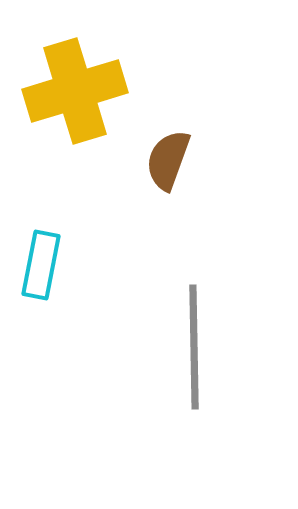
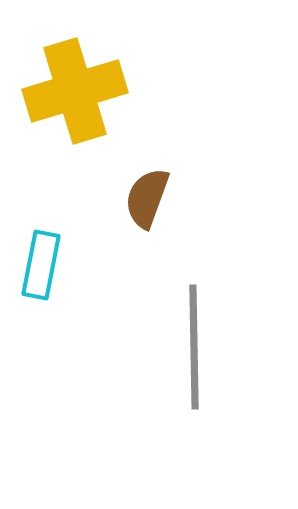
brown semicircle: moved 21 px left, 38 px down
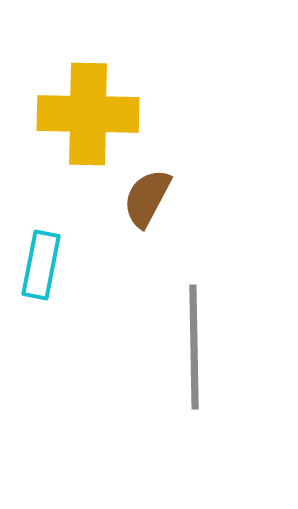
yellow cross: moved 13 px right, 23 px down; rotated 18 degrees clockwise
brown semicircle: rotated 8 degrees clockwise
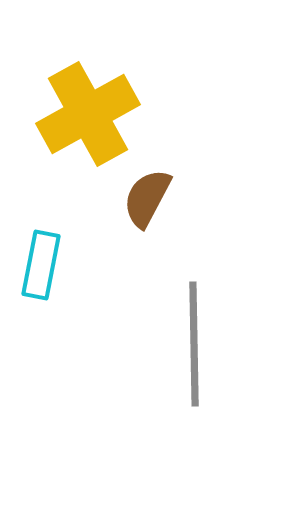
yellow cross: rotated 30 degrees counterclockwise
gray line: moved 3 px up
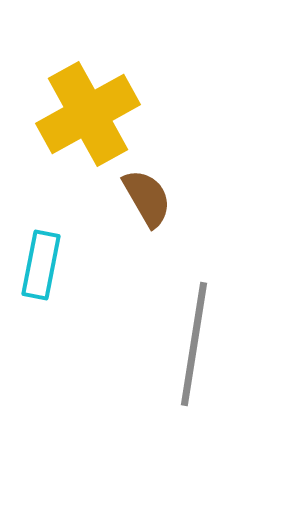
brown semicircle: rotated 122 degrees clockwise
gray line: rotated 10 degrees clockwise
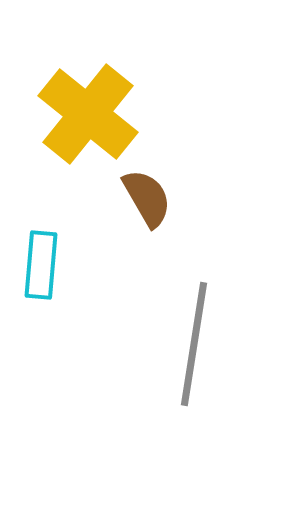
yellow cross: rotated 22 degrees counterclockwise
cyan rectangle: rotated 6 degrees counterclockwise
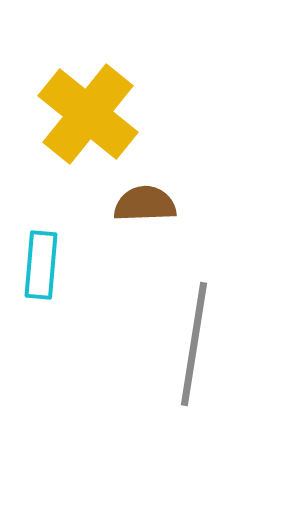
brown semicircle: moved 2 px left, 6 px down; rotated 62 degrees counterclockwise
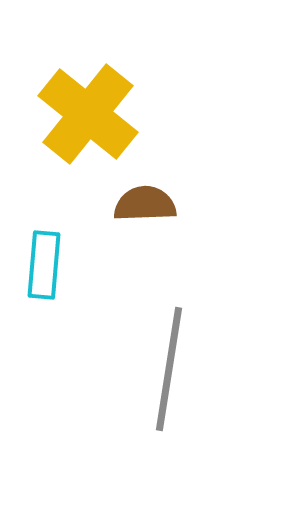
cyan rectangle: moved 3 px right
gray line: moved 25 px left, 25 px down
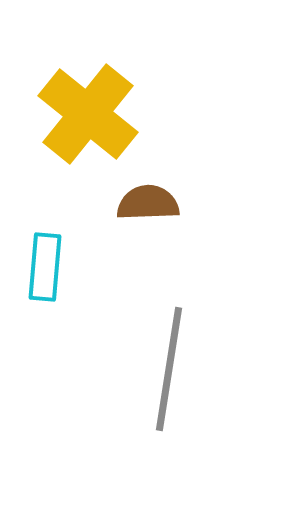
brown semicircle: moved 3 px right, 1 px up
cyan rectangle: moved 1 px right, 2 px down
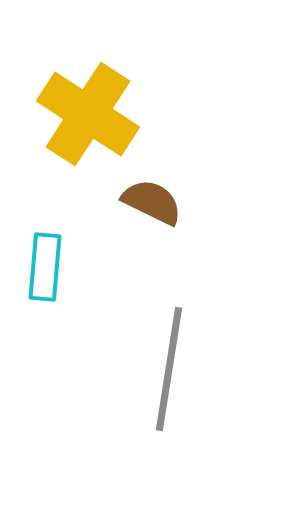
yellow cross: rotated 6 degrees counterclockwise
brown semicircle: moved 4 px right, 1 px up; rotated 28 degrees clockwise
